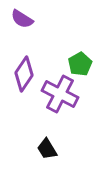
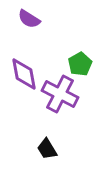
purple semicircle: moved 7 px right
purple diamond: rotated 44 degrees counterclockwise
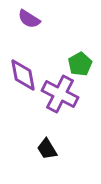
purple diamond: moved 1 px left, 1 px down
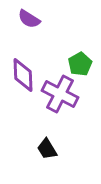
purple diamond: rotated 8 degrees clockwise
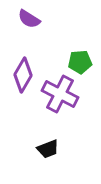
green pentagon: moved 2 px up; rotated 25 degrees clockwise
purple diamond: rotated 32 degrees clockwise
black trapezoid: moved 1 px right; rotated 80 degrees counterclockwise
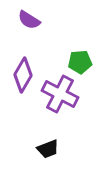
purple semicircle: moved 1 px down
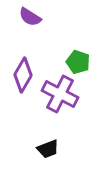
purple semicircle: moved 1 px right, 3 px up
green pentagon: moved 2 px left; rotated 25 degrees clockwise
